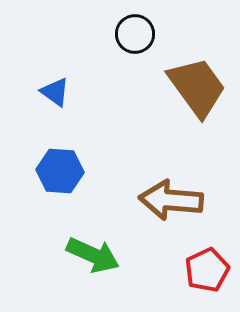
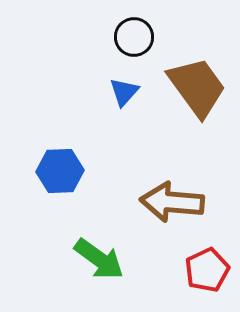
black circle: moved 1 px left, 3 px down
blue triangle: moved 69 px right; rotated 36 degrees clockwise
blue hexagon: rotated 6 degrees counterclockwise
brown arrow: moved 1 px right, 2 px down
green arrow: moved 6 px right, 4 px down; rotated 12 degrees clockwise
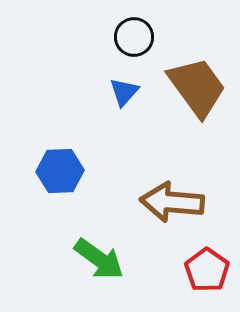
red pentagon: rotated 12 degrees counterclockwise
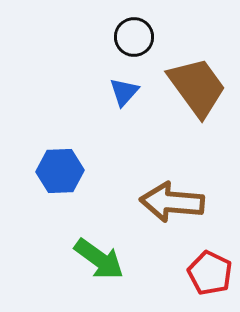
red pentagon: moved 3 px right, 3 px down; rotated 9 degrees counterclockwise
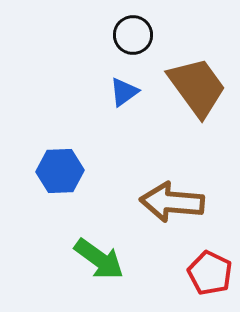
black circle: moved 1 px left, 2 px up
blue triangle: rotated 12 degrees clockwise
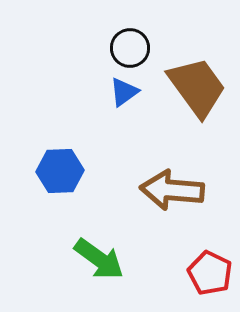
black circle: moved 3 px left, 13 px down
brown arrow: moved 12 px up
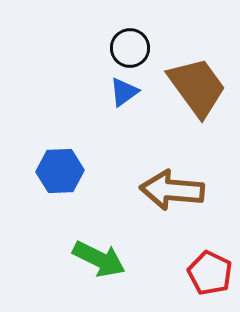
green arrow: rotated 10 degrees counterclockwise
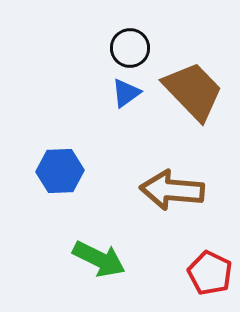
brown trapezoid: moved 4 px left, 4 px down; rotated 8 degrees counterclockwise
blue triangle: moved 2 px right, 1 px down
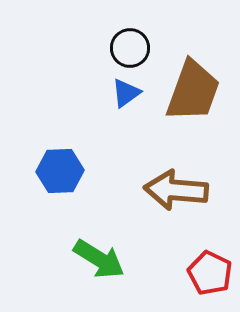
brown trapezoid: rotated 64 degrees clockwise
brown arrow: moved 4 px right
green arrow: rotated 6 degrees clockwise
